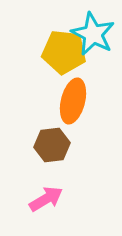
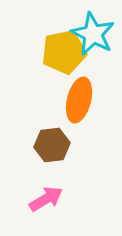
yellow pentagon: rotated 18 degrees counterclockwise
orange ellipse: moved 6 px right, 1 px up
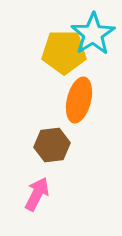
cyan star: rotated 12 degrees clockwise
yellow pentagon: rotated 12 degrees clockwise
pink arrow: moved 9 px left, 5 px up; rotated 32 degrees counterclockwise
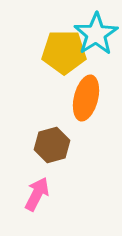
cyan star: moved 3 px right
orange ellipse: moved 7 px right, 2 px up
brown hexagon: rotated 8 degrees counterclockwise
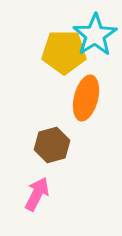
cyan star: moved 1 px left, 1 px down
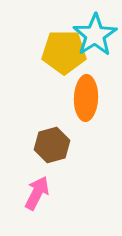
orange ellipse: rotated 12 degrees counterclockwise
pink arrow: moved 1 px up
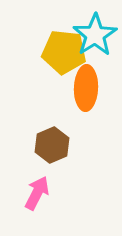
yellow pentagon: rotated 6 degrees clockwise
orange ellipse: moved 10 px up
brown hexagon: rotated 8 degrees counterclockwise
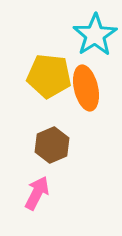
yellow pentagon: moved 15 px left, 24 px down
orange ellipse: rotated 15 degrees counterclockwise
